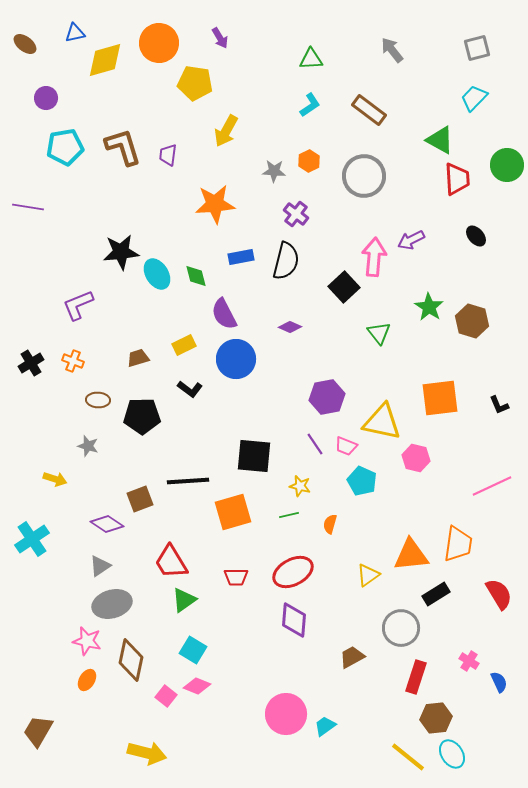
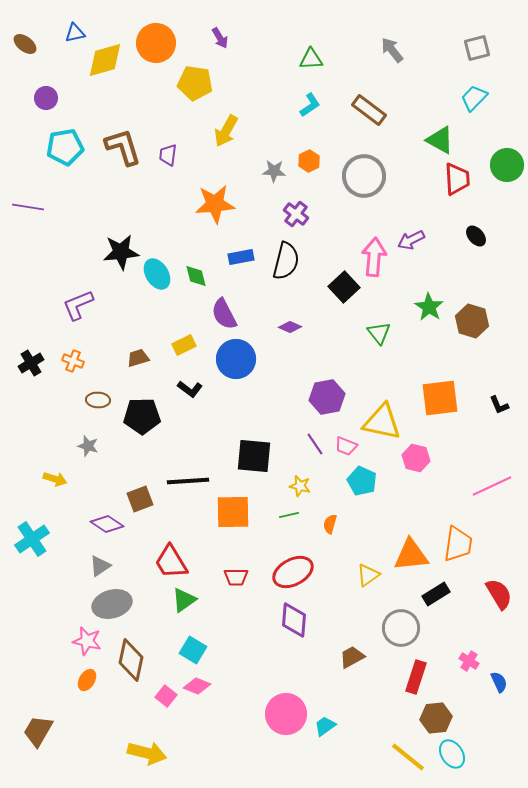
orange circle at (159, 43): moved 3 px left
orange square at (233, 512): rotated 15 degrees clockwise
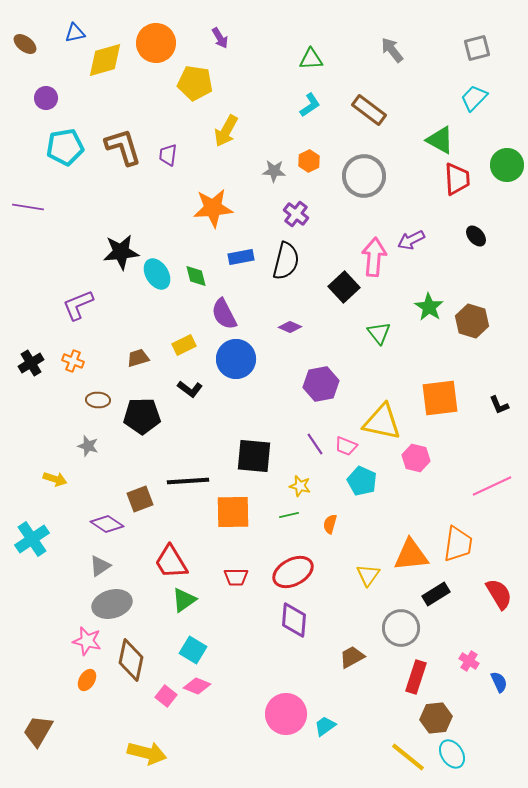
orange star at (215, 204): moved 2 px left, 4 px down
purple hexagon at (327, 397): moved 6 px left, 13 px up
yellow triangle at (368, 575): rotated 20 degrees counterclockwise
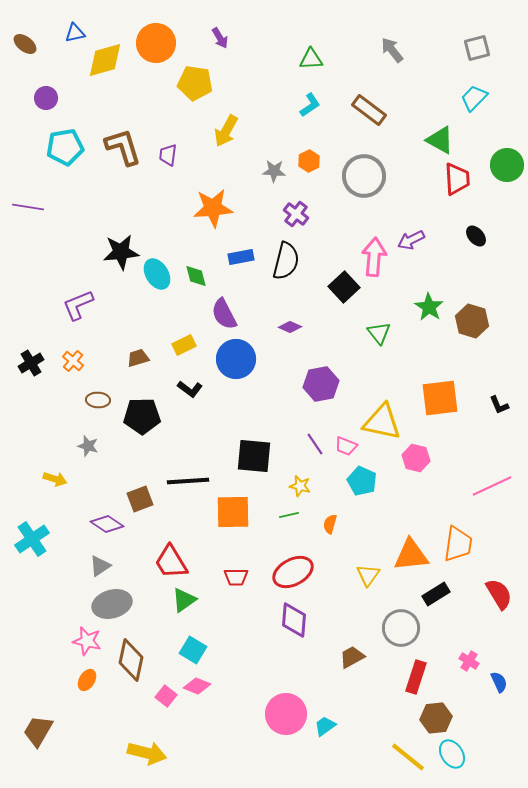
orange cross at (73, 361): rotated 20 degrees clockwise
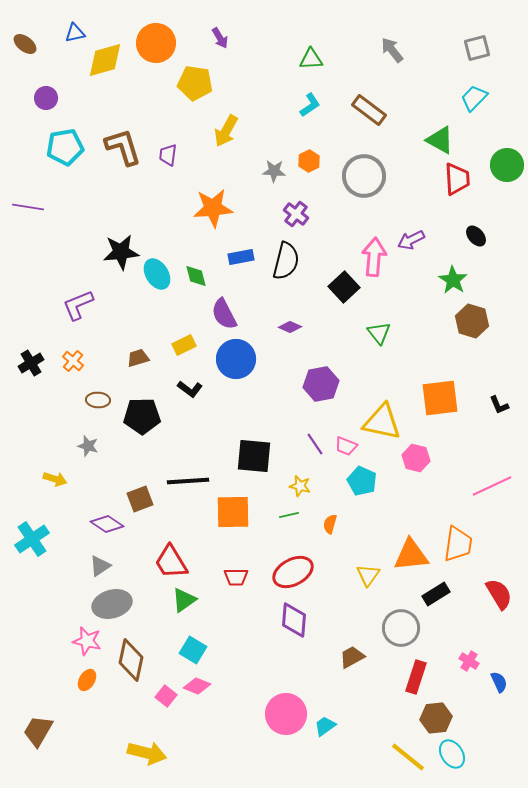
green star at (429, 307): moved 24 px right, 27 px up
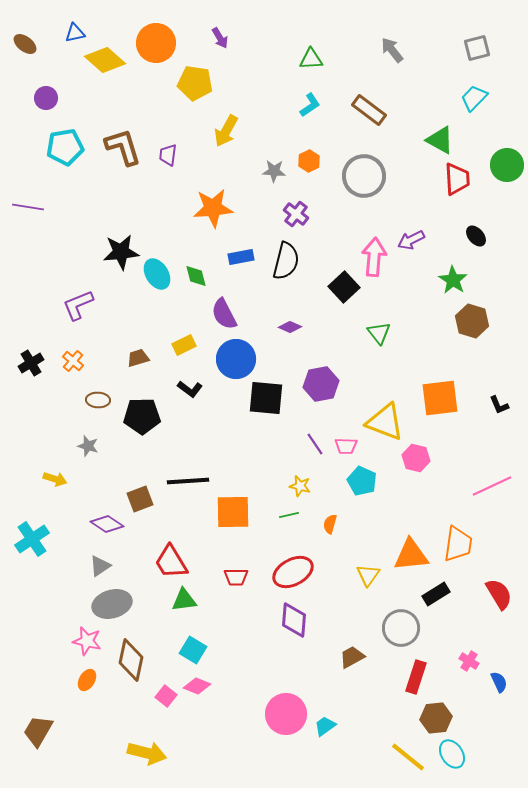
yellow diamond at (105, 60): rotated 57 degrees clockwise
yellow triangle at (382, 422): moved 3 px right; rotated 9 degrees clockwise
pink trapezoid at (346, 446): rotated 20 degrees counterclockwise
black square at (254, 456): moved 12 px right, 58 px up
green triangle at (184, 600): rotated 28 degrees clockwise
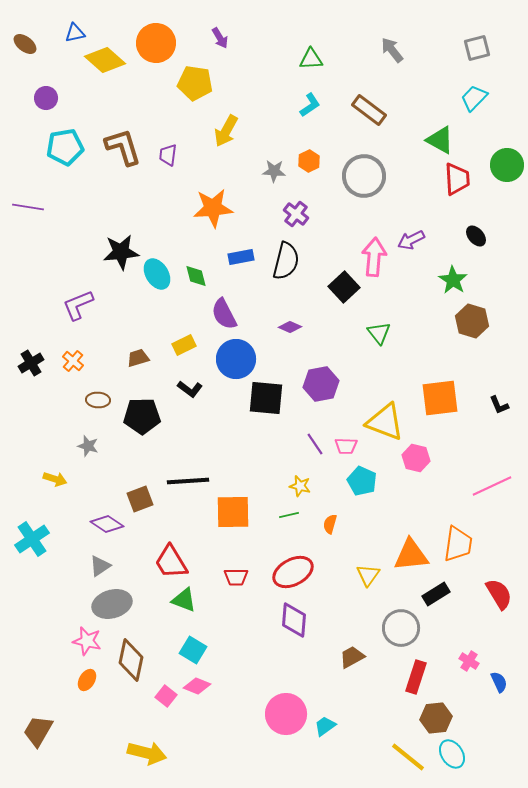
green triangle at (184, 600): rotated 28 degrees clockwise
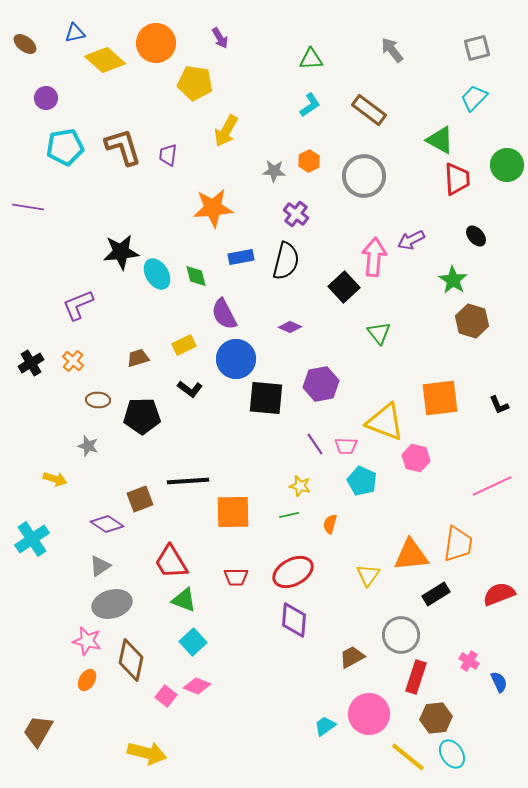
red semicircle at (499, 594): rotated 80 degrees counterclockwise
gray circle at (401, 628): moved 7 px down
cyan square at (193, 650): moved 8 px up; rotated 16 degrees clockwise
pink circle at (286, 714): moved 83 px right
